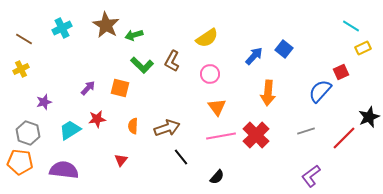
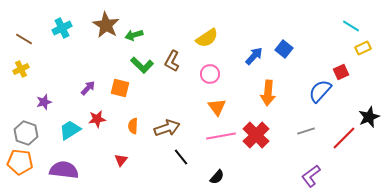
gray hexagon: moved 2 px left
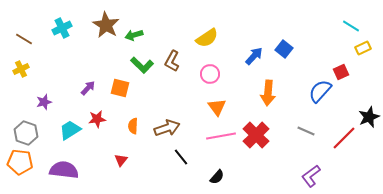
gray line: rotated 42 degrees clockwise
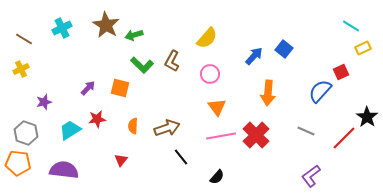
yellow semicircle: rotated 15 degrees counterclockwise
black star: moved 2 px left; rotated 15 degrees counterclockwise
orange pentagon: moved 2 px left, 1 px down
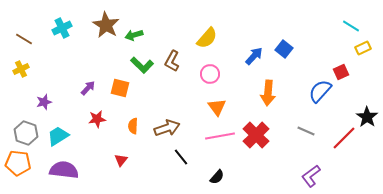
cyan trapezoid: moved 12 px left, 6 px down
pink line: moved 1 px left
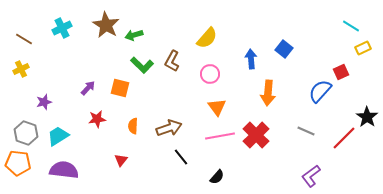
blue arrow: moved 3 px left, 3 px down; rotated 48 degrees counterclockwise
brown arrow: moved 2 px right
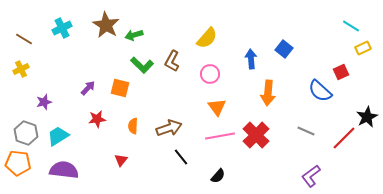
blue semicircle: rotated 90 degrees counterclockwise
black star: rotated 10 degrees clockwise
black semicircle: moved 1 px right, 1 px up
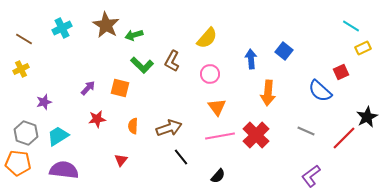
blue square: moved 2 px down
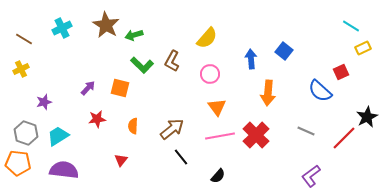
brown arrow: moved 3 px right, 1 px down; rotated 20 degrees counterclockwise
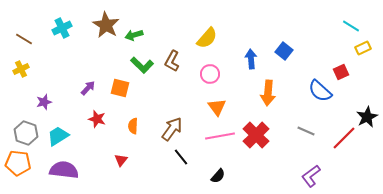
red star: rotated 24 degrees clockwise
brown arrow: rotated 15 degrees counterclockwise
